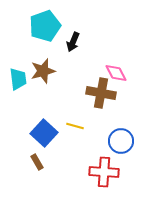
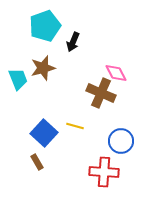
brown star: moved 3 px up
cyan trapezoid: rotated 15 degrees counterclockwise
brown cross: rotated 12 degrees clockwise
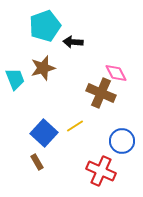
black arrow: rotated 72 degrees clockwise
cyan trapezoid: moved 3 px left
yellow line: rotated 48 degrees counterclockwise
blue circle: moved 1 px right
red cross: moved 3 px left, 1 px up; rotated 20 degrees clockwise
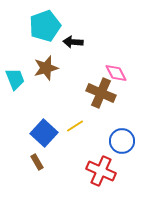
brown star: moved 3 px right
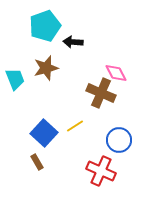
blue circle: moved 3 px left, 1 px up
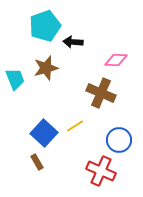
pink diamond: moved 13 px up; rotated 60 degrees counterclockwise
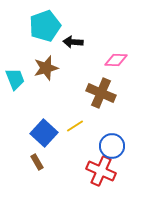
blue circle: moved 7 px left, 6 px down
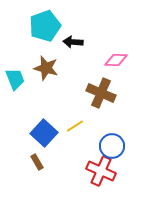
brown star: rotated 30 degrees clockwise
